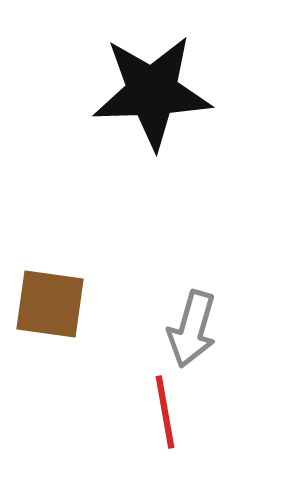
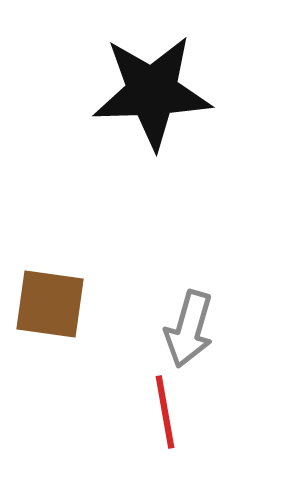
gray arrow: moved 3 px left
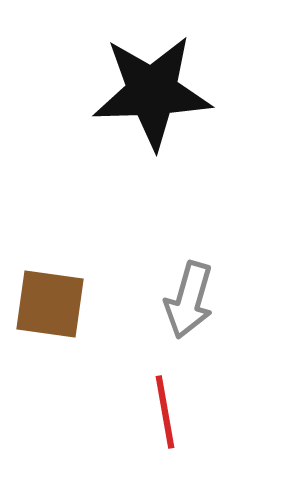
gray arrow: moved 29 px up
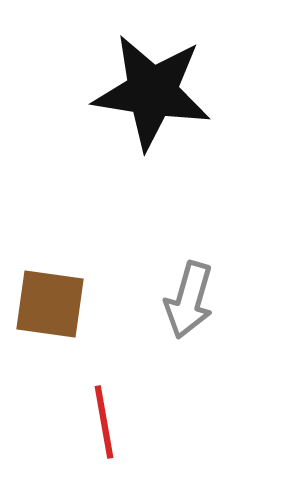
black star: rotated 11 degrees clockwise
red line: moved 61 px left, 10 px down
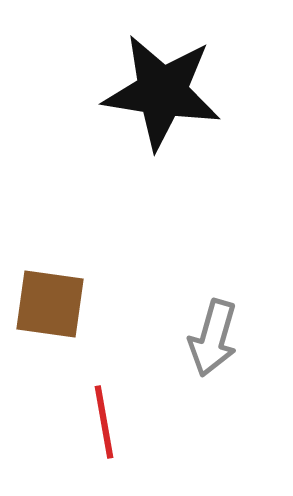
black star: moved 10 px right
gray arrow: moved 24 px right, 38 px down
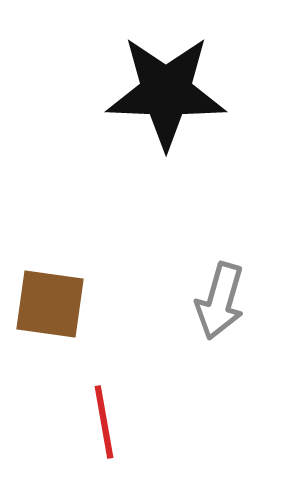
black star: moved 4 px right; rotated 7 degrees counterclockwise
gray arrow: moved 7 px right, 37 px up
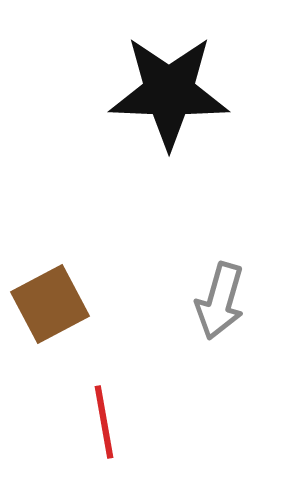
black star: moved 3 px right
brown square: rotated 36 degrees counterclockwise
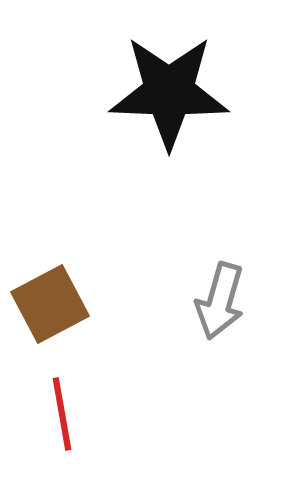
red line: moved 42 px left, 8 px up
